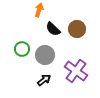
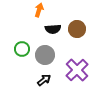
black semicircle: rotated 49 degrees counterclockwise
purple cross: moved 1 px right, 1 px up; rotated 10 degrees clockwise
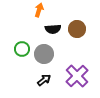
gray circle: moved 1 px left, 1 px up
purple cross: moved 6 px down
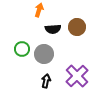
brown circle: moved 2 px up
black arrow: moved 2 px right, 1 px down; rotated 40 degrees counterclockwise
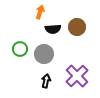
orange arrow: moved 1 px right, 2 px down
green circle: moved 2 px left
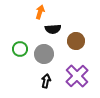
brown circle: moved 1 px left, 14 px down
